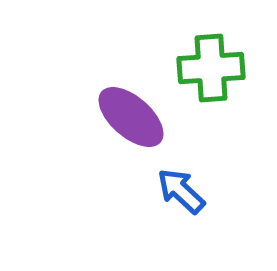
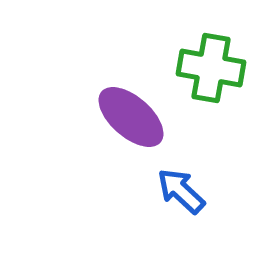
green cross: rotated 14 degrees clockwise
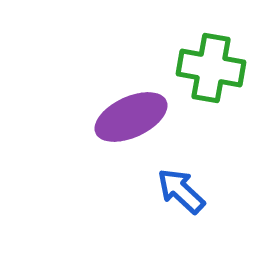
purple ellipse: rotated 66 degrees counterclockwise
